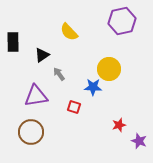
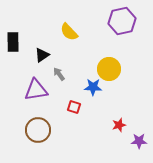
purple triangle: moved 6 px up
brown circle: moved 7 px right, 2 px up
purple star: rotated 21 degrees counterclockwise
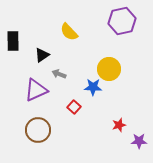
black rectangle: moved 1 px up
gray arrow: rotated 32 degrees counterclockwise
purple triangle: rotated 15 degrees counterclockwise
red square: rotated 24 degrees clockwise
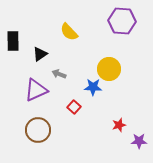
purple hexagon: rotated 16 degrees clockwise
black triangle: moved 2 px left, 1 px up
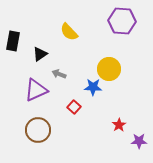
black rectangle: rotated 12 degrees clockwise
red star: rotated 16 degrees counterclockwise
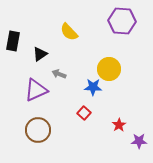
red square: moved 10 px right, 6 px down
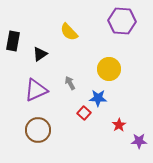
gray arrow: moved 11 px right, 9 px down; rotated 40 degrees clockwise
blue star: moved 5 px right, 11 px down
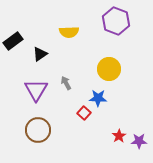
purple hexagon: moved 6 px left; rotated 16 degrees clockwise
yellow semicircle: rotated 48 degrees counterclockwise
black rectangle: rotated 42 degrees clockwise
gray arrow: moved 4 px left
purple triangle: rotated 35 degrees counterclockwise
red star: moved 11 px down
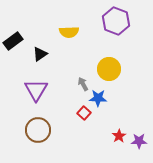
gray arrow: moved 17 px right, 1 px down
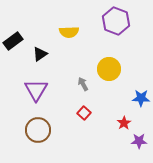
blue star: moved 43 px right
red star: moved 5 px right, 13 px up
